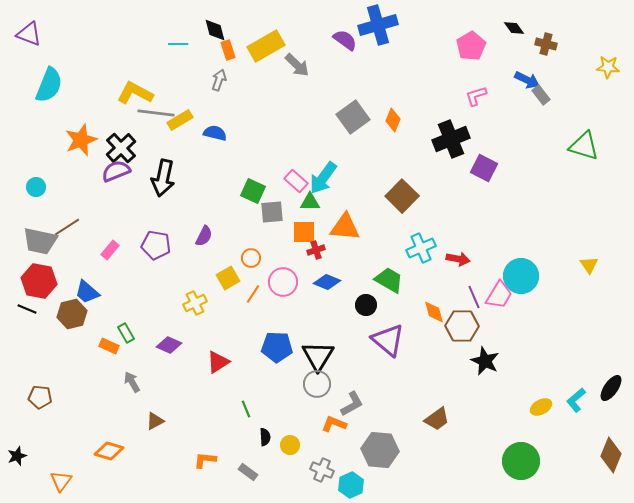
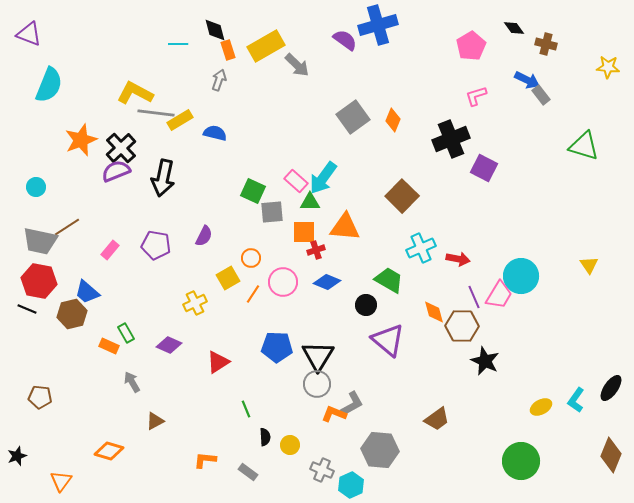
cyan L-shape at (576, 400): rotated 15 degrees counterclockwise
orange L-shape at (334, 424): moved 10 px up
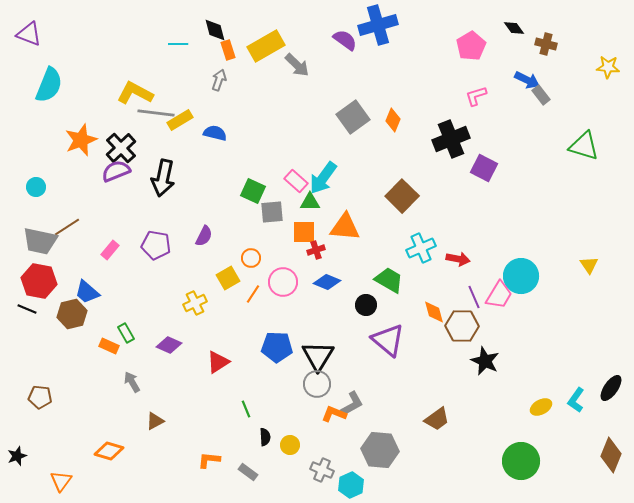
orange L-shape at (205, 460): moved 4 px right
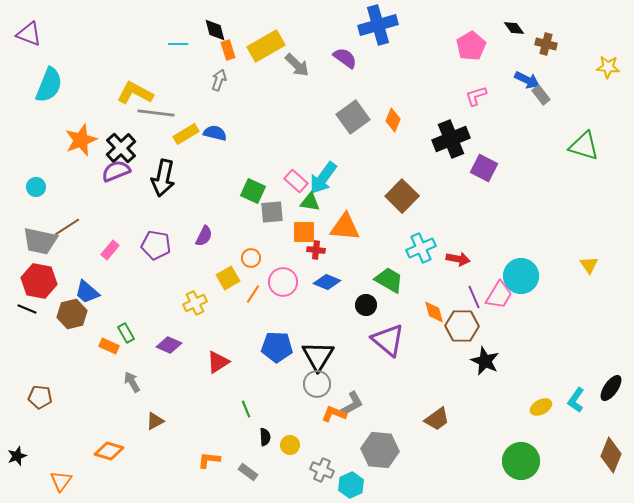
purple semicircle at (345, 40): moved 18 px down
yellow rectangle at (180, 120): moved 6 px right, 14 px down
green triangle at (310, 202): rotated 10 degrees clockwise
red cross at (316, 250): rotated 24 degrees clockwise
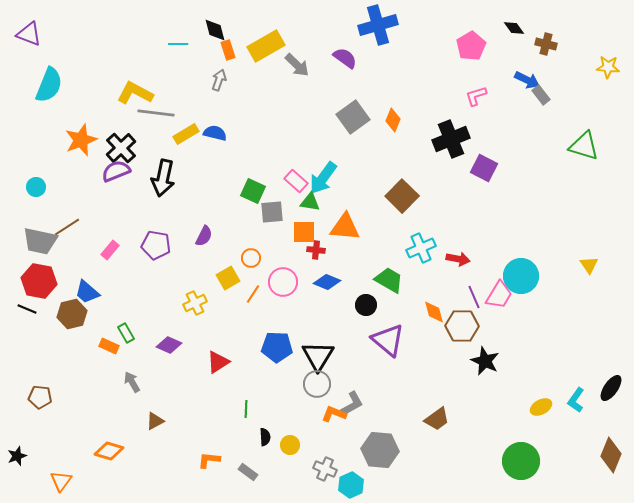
green line at (246, 409): rotated 24 degrees clockwise
gray cross at (322, 470): moved 3 px right, 1 px up
